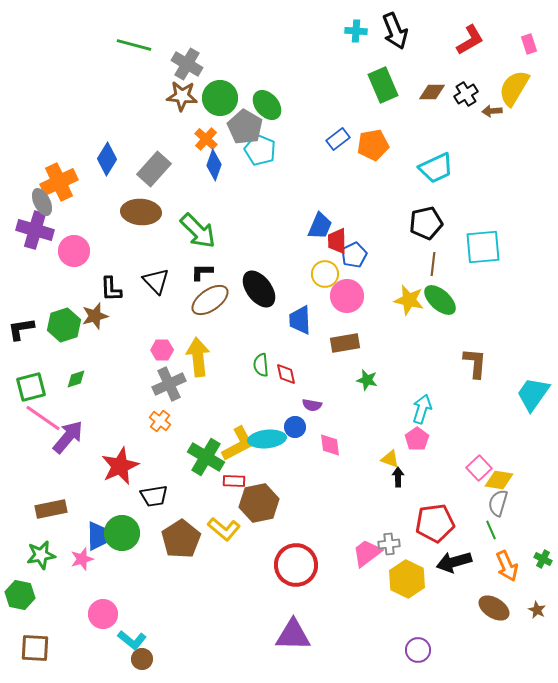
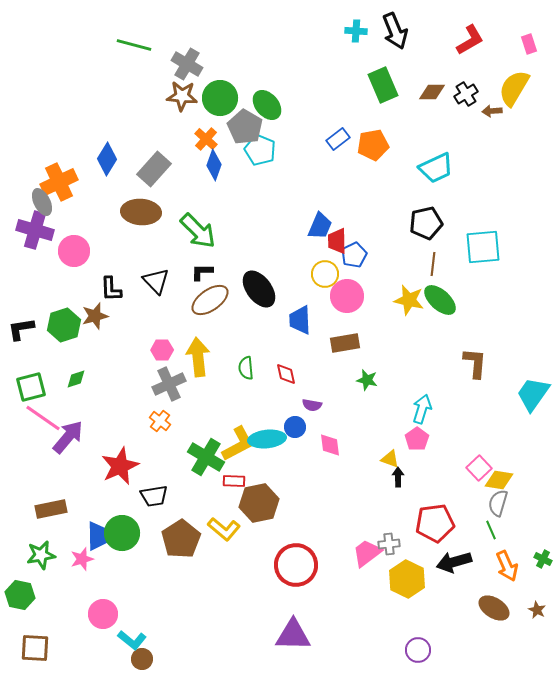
green semicircle at (261, 365): moved 15 px left, 3 px down
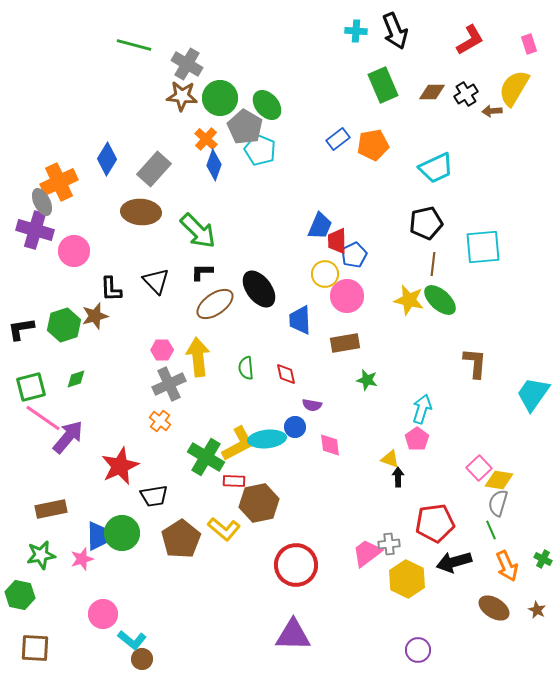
brown ellipse at (210, 300): moved 5 px right, 4 px down
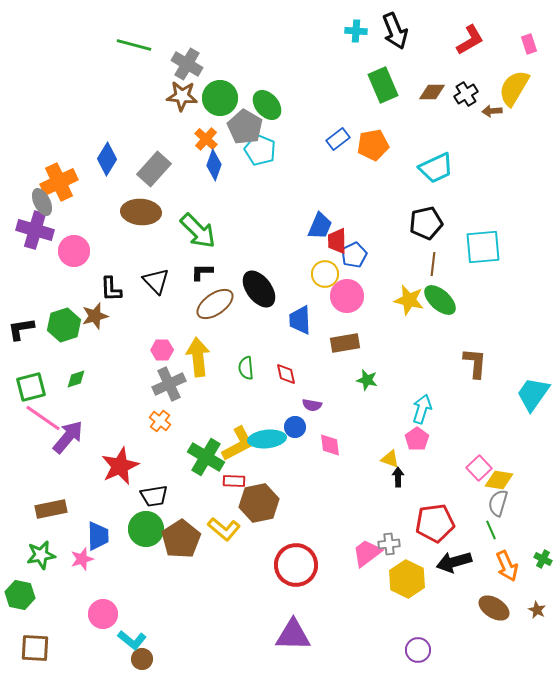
green circle at (122, 533): moved 24 px right, 4 px up
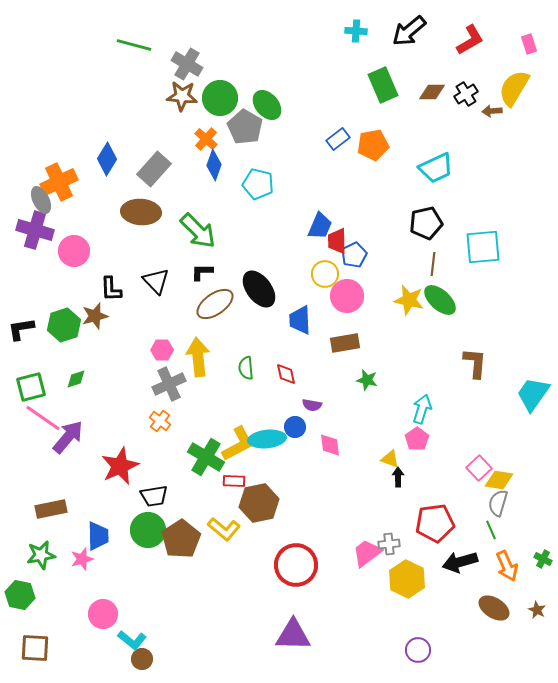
black arrow at (395, 31): moved 14 px right; rotated 72 degrees clockwise
cyan pentagon at (260, 150): moved 2 px left, 34 px down; rotated 8 degrees counterclockwise
gray ellipse at (42, 202): moved 1 px left, 2 px up
green circle at (146, 529): moved 2 px right, 1 px down
black arrow at (454, 562): moved 6 px right
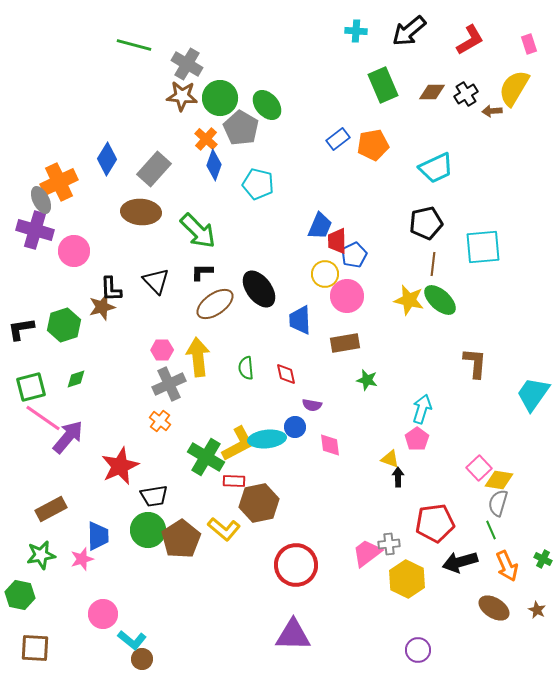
gray pentagon at (245, 127): moved 4 px left, 1 px down
brown star at (95, 316): moved 7 px right, 9 px up
brown rectangle at (51, 509): rotated 16 degrees counterclockwise
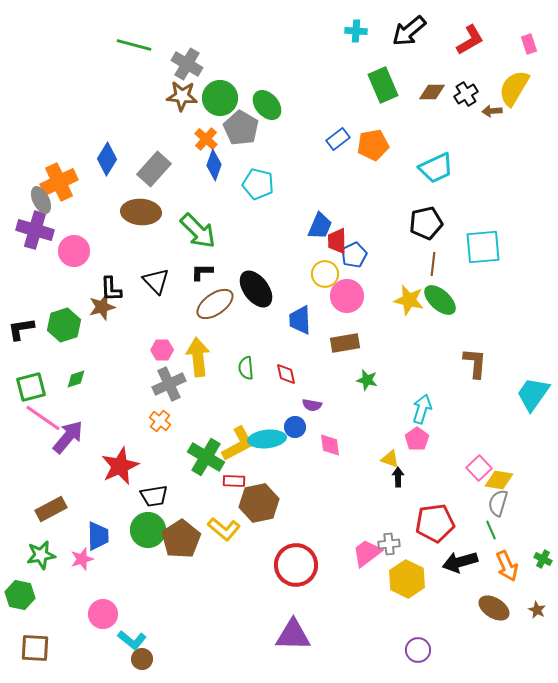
black ellipse at (259, 289): moved 3 px left
